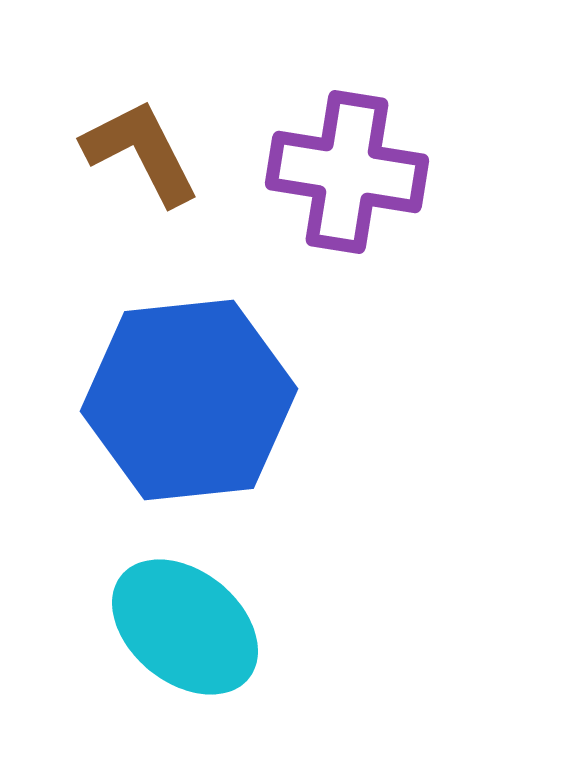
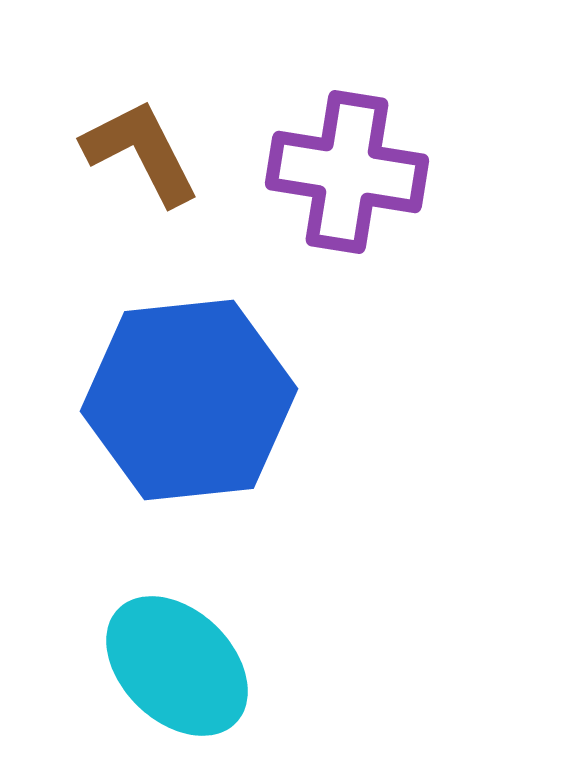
cyan ellipse: moved 8 px left, 39 px down; rotated 5 degrees clockwise
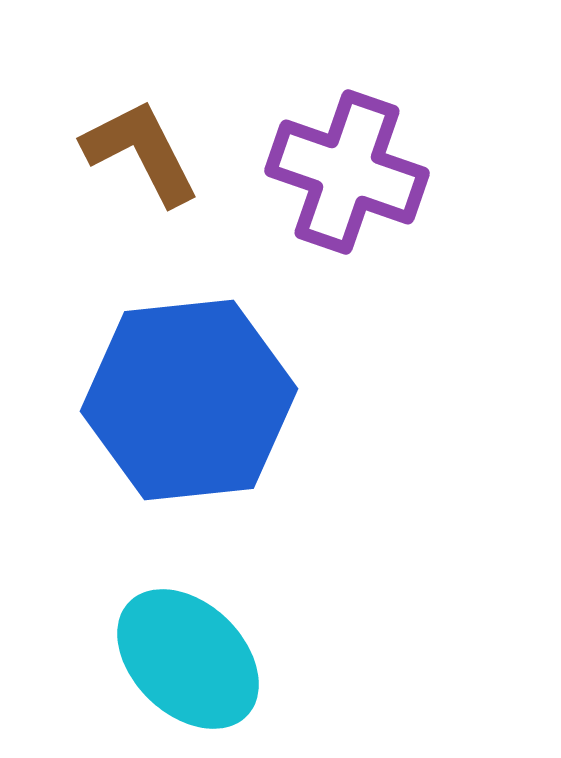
purple cross: rotated 10 degrees clockwise
cyan ellipse: moved 11 px right, 7 px up
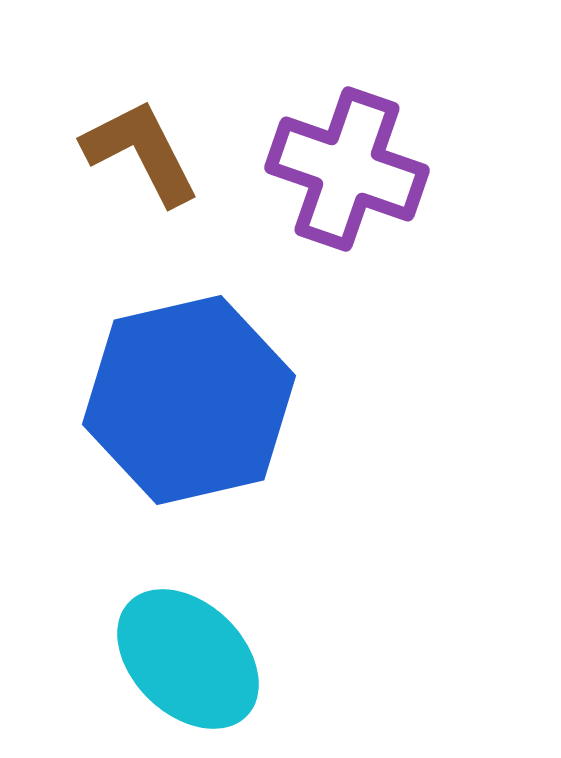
purple cross: moved 3 px up
blue hexagon: rotated 7 degrees counterclockwise
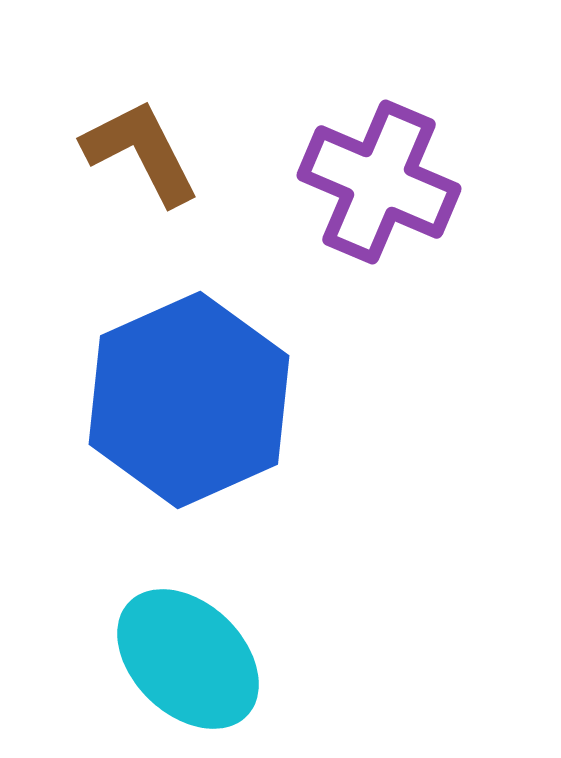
purple cross: moved 32 px right, 13 px down; rotated 4 degrees clockwise
blue hexagon: rotated 11 degrees counterclockwise
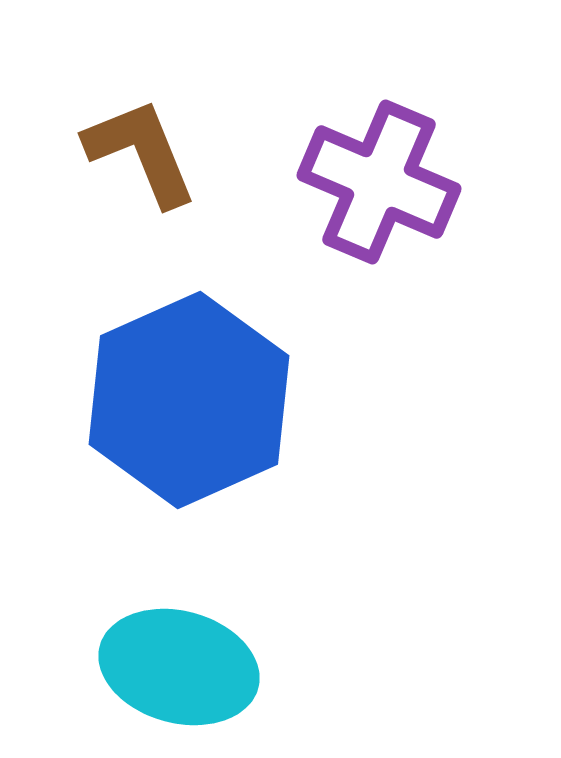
brown L-shape: rotated 5 degrees clockwise
cyan ellipse: moved 9 px left, 8 px down; rotated 29 degrees counterclockwise
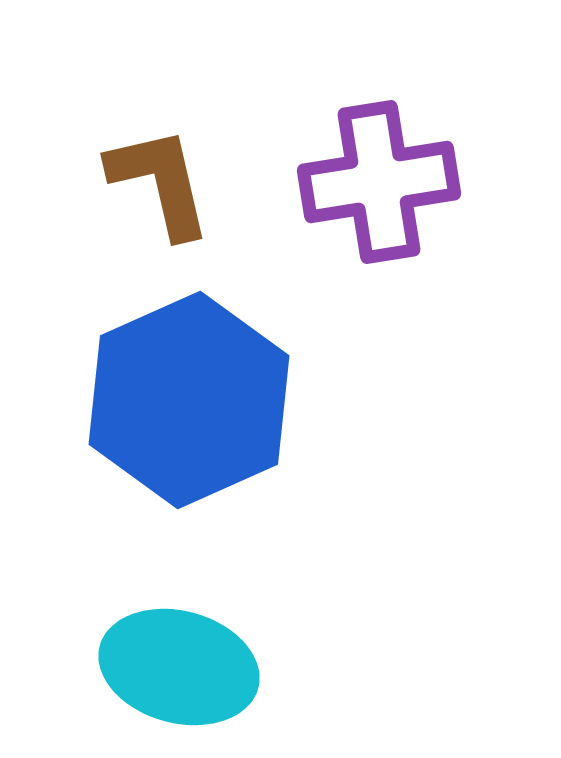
brown L-shape: moved 19 px right, 30 px down; rotated 9 degrees clockwise
purple cross: rotated 32 degrees counterclockwise
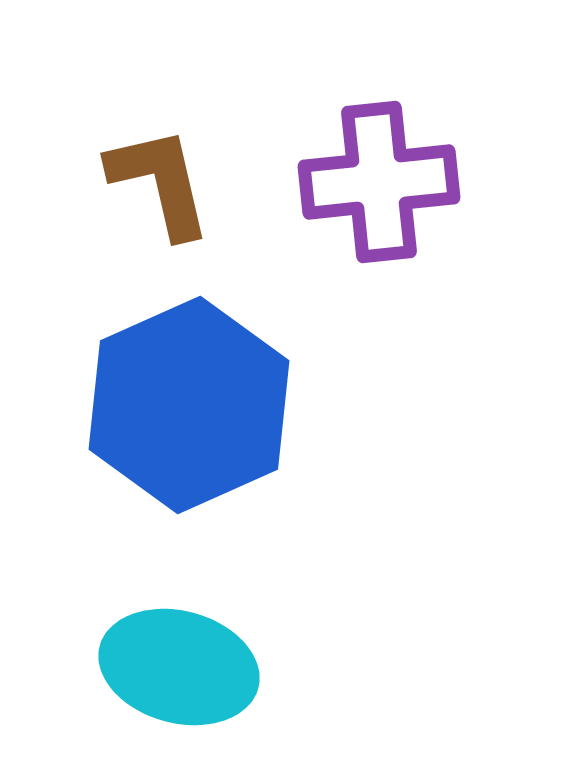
purple cross: rotated 3 degrees clockwise
blue hexagon: moved 5 px down
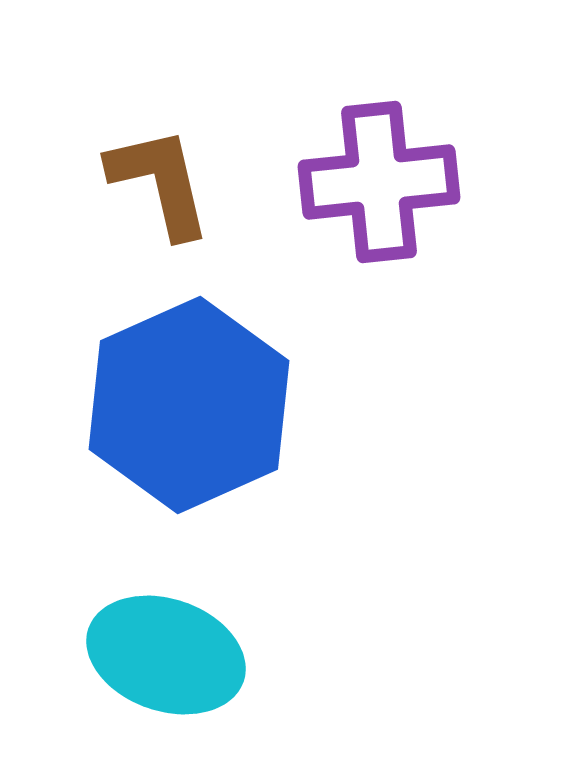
cyan ellipse: moved 13 px left, 12 px up; rotated 4 degrees clockwise
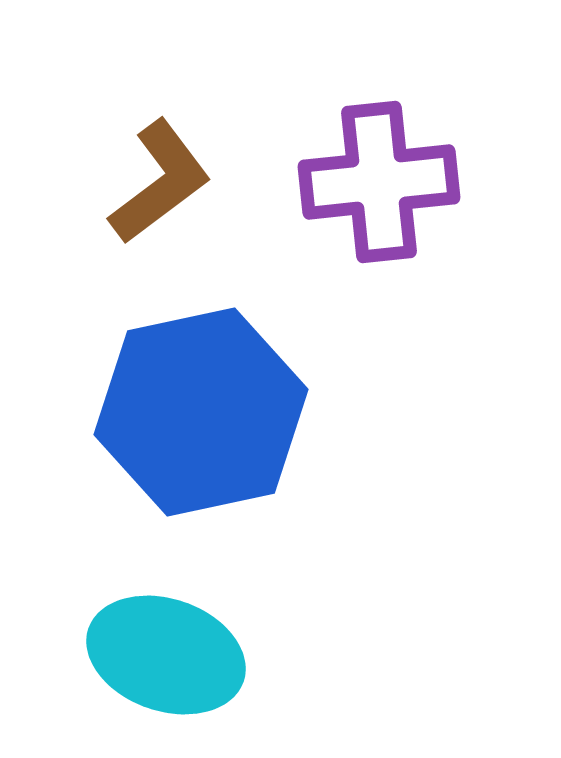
brown L-shape: rotated 66 degrees clockwise
blue hexagon: moved 12 px right, 7 px down; rotated 12 degrees clockwise
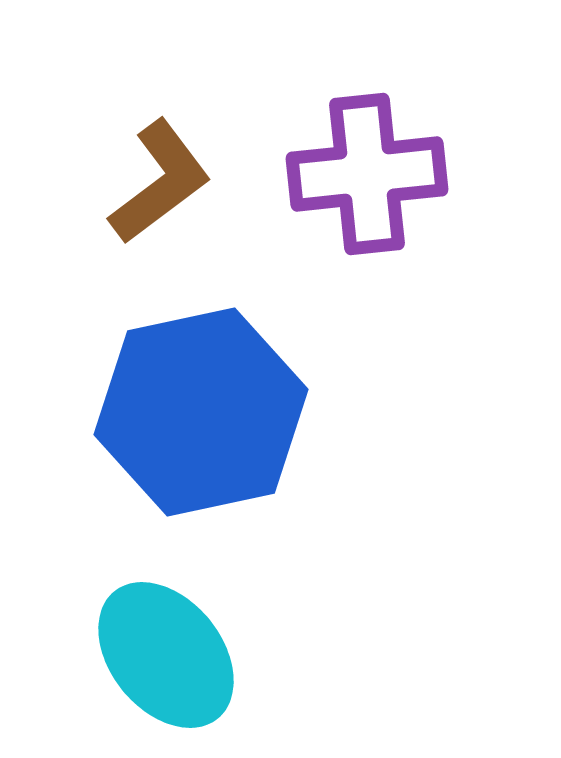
purple cross: moved 12 px left, 8 px up
cyan ellipse: rotated 32 degrees clockwise
